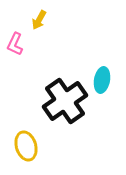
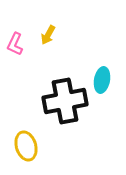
yellow arrow: moved 9 px right, 15 px down
black cross: rotated 24 degrees clockwise
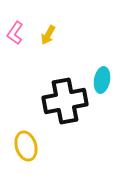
pink L-shape: moved 11 px up; rotated 10 degrees clockwise
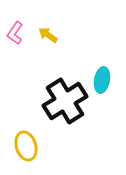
yellow arrow: rotated 96 degrees clockwise
black cross: rotated 21 degrees counterclockwise
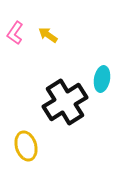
cyan ellipse: moved 1 px up
black cross: moved 1 px down
